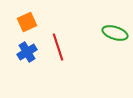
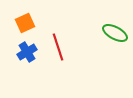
orange square: moved 2 px left, 1 px down
green ellipse: rotated 10 degrees clockwise
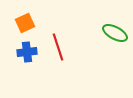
blue cross: rotated 24 degrees clockwise
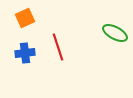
orange square: moved 5 px up
blue cross: moved 2 px left, 1 px down
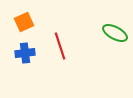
orange square: moved 1 px left, 4 px down
red line: moved 2 px right, 1 px up
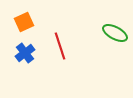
blue cross: rotated 30 degrees counterclockwise
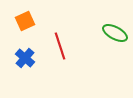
orange square: moved 1 px right, 1 px up
blue cross: moved 5 px down; rotated 12 degrees counterclockwise
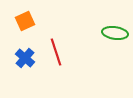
green ellipse: rotated 20 degrees counterclockwise
red line: moved 4 px left, 6 px down
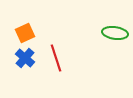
orange square: moved 12 px down
red line: moved 6 px down
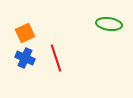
green ellipse: moved 6 px left, 9 px up
blue cross: rotated 18 degrees counterclockwise
